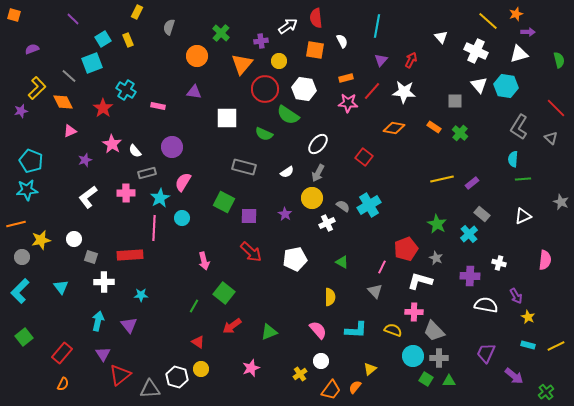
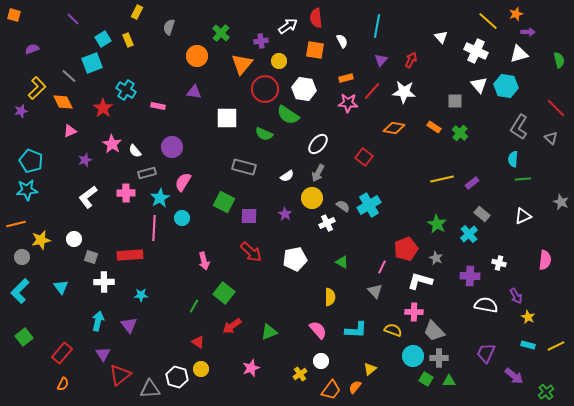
white semicircle at (287, 172): moved 4 px down
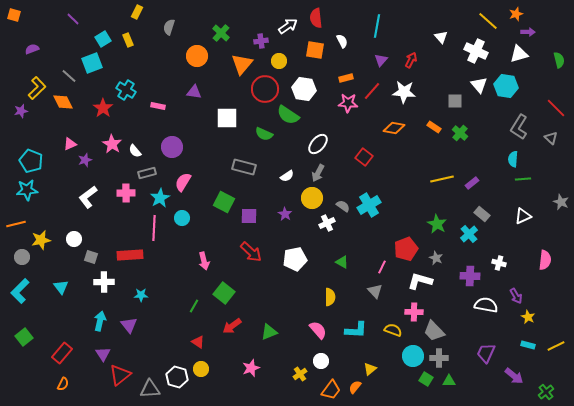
pink triangle at (70, 131): moved 13 px down
cyan arrow at (98, 321): moved 2 px right
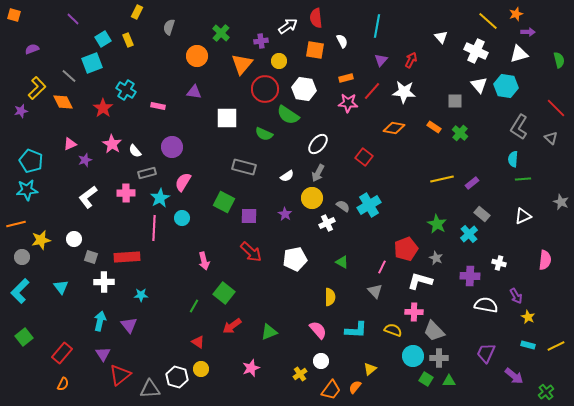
red rectangle at (130, 255): moved 3 px left, 2 px down
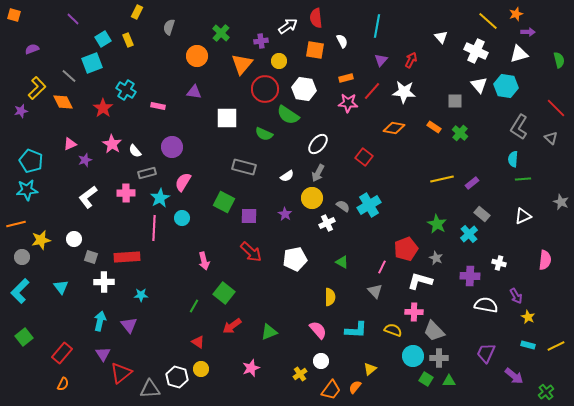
red triangle at (120, 375): moved 1 px right, 2 px up
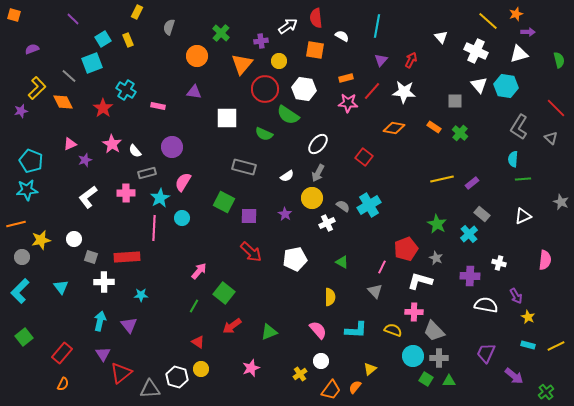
white semicircle at (342, 41): moved 5 px up; rotated 32 degrees counterclockwise
pink arrow at (204, 261): moved 5 px left, 10 px down; rotated 126 degrees counterclockwise
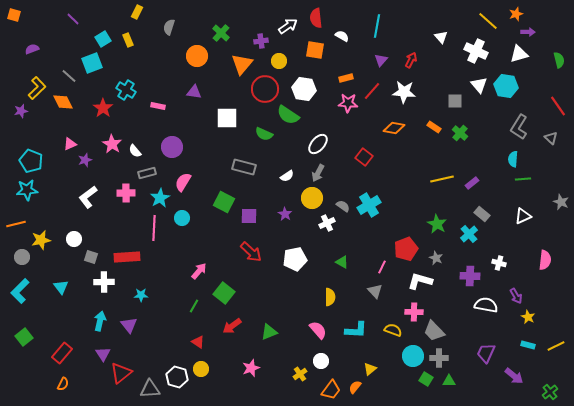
red line at (556, 108): moved 2 px right, 2 px up; rotated 10 degrees clockwise
green cross at (546, 392): moved 4 px right
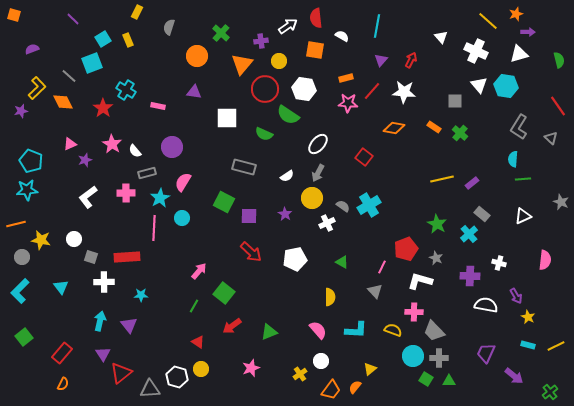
yellow star at (41, 240): rotated 24 degrees clockwise
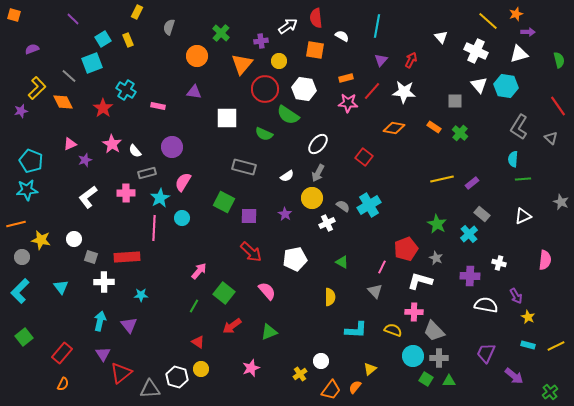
pink semicircle at (318, 330): moved 51 px left, 39 px up
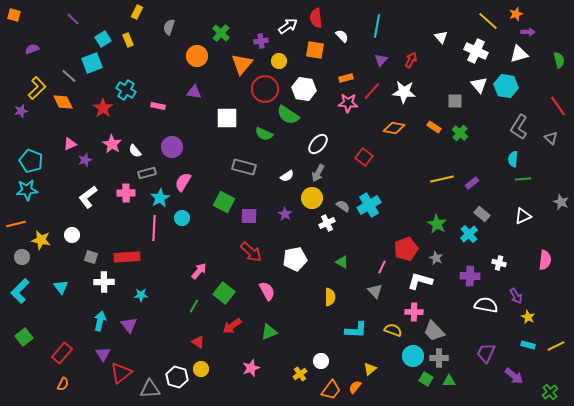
white semicircle at (342, 36): rotated 16 degrees clockwise
white circle at (74, 239): moved 2 px left, 4 px up
pink semicircle at (267, 291): rotated 12 degrees clockwise
